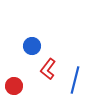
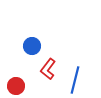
red circle: moved 2 px right
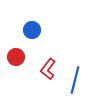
blue circle: moved 16 px up
red circle: moved 29 px up
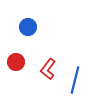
blue circle: moved 4 px left, 3 px up
red circle: moved 5 px down
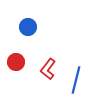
blue line: moved 1 px right
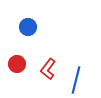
red circle: moved 1 px right, 2 px down
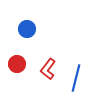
blue circle: moved 1 px left, 2 px down
blue line: moved 2 px up
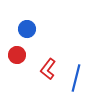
red circle: moved 9 px up
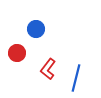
blue circle: moved 9 px right
red circle: moved 2 px up
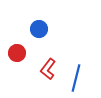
blue circle: moved 3 px right
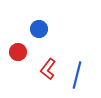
red circle: moved 1 px right, 1 px up
blue line: moved 1 px right, 3 px up
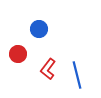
red circle: moved 2 px down
blue line: rotated 28 degrees counterclockwise
